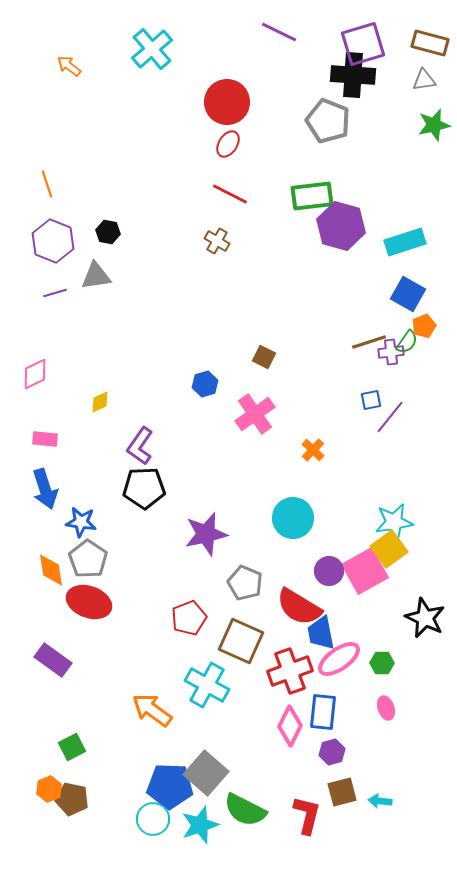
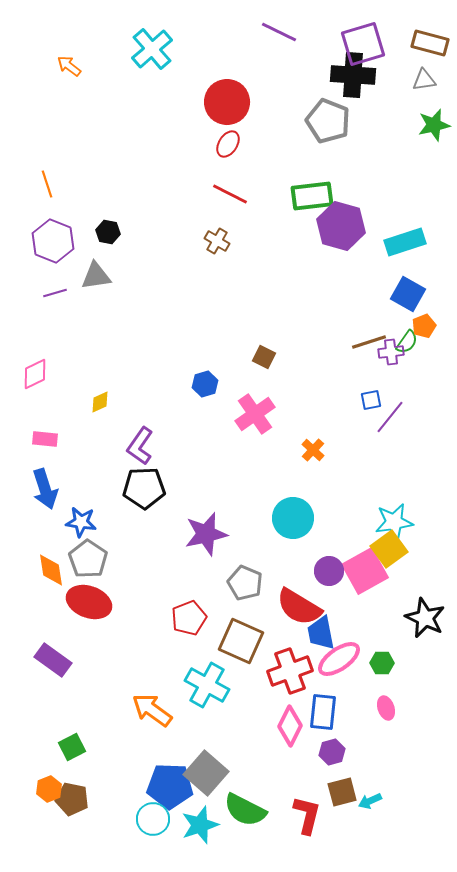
cyan arrow at (380, 801): moved 10 px left; rotated 30 degrees counterclockwise
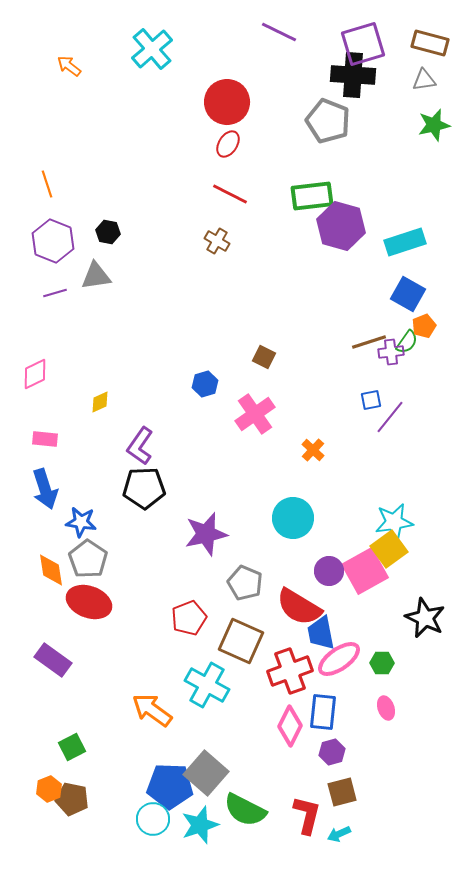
cyan arrow at (370, 801): moved 31 px left, 33 px down
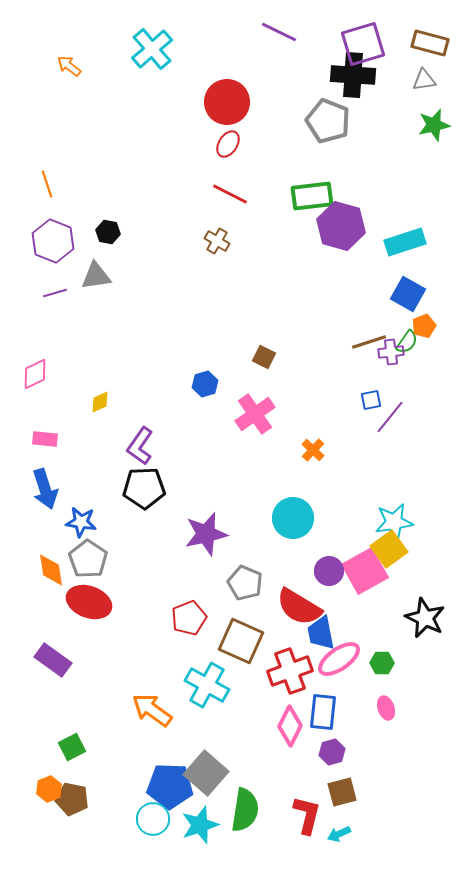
green semicircle at (245, 810): rotated 108 degrees counterclockwise
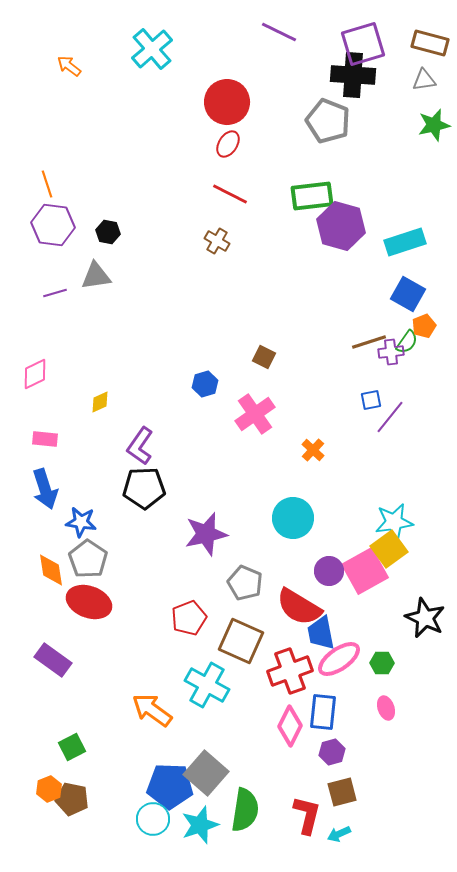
purple hexagon at (53, 241): moved 16 px up; rotated 15 degrees counterclockwise
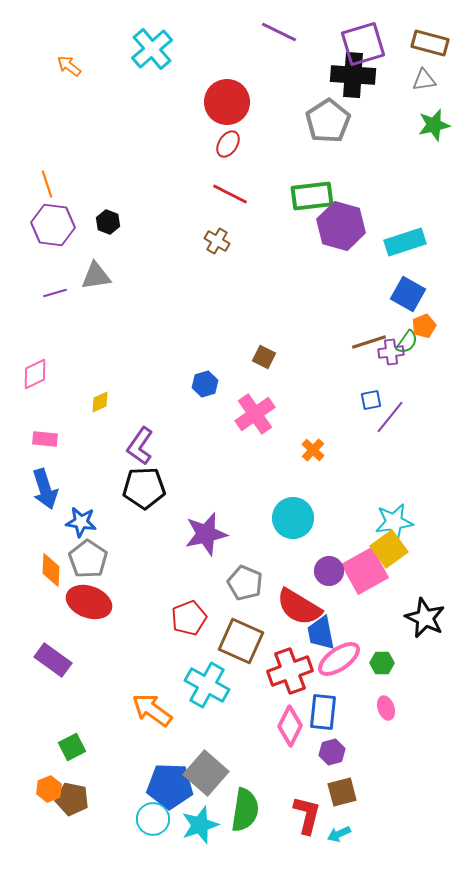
gray pentagon at (328, 121): rotated 18 degrees clockwise
black hexagon at (108, 232): moved 10 px up; rotated 10 degrees clockwise
orange diamond at (51, 570): rotated 12 degrees clockwise
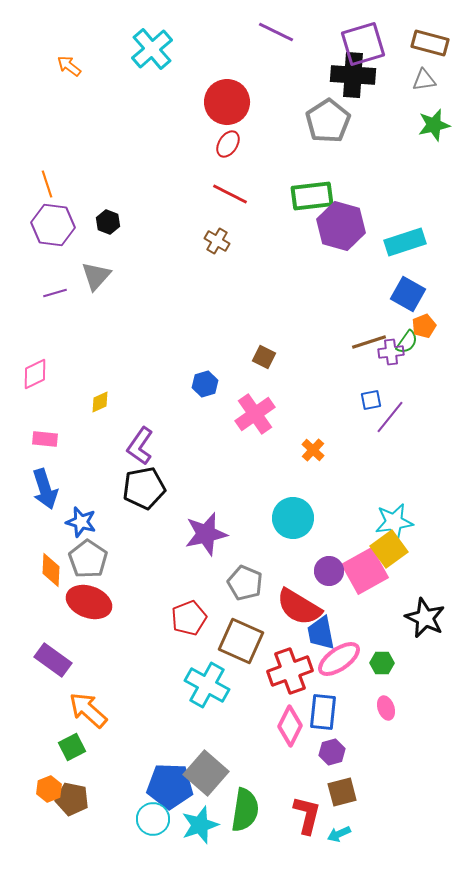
purple line at (279, 32): moved 3 px left
gray triangle at (96, 276): rotated 40 degrees counterclockwise
black pentagon at (144, 488): rotated 9 degrees counterclockwise
blue star at (81, 522): rotated 8 degrees clockwise
orange arrow at (152, 710): moved 64 px left; rotated 6 degrees clockwise
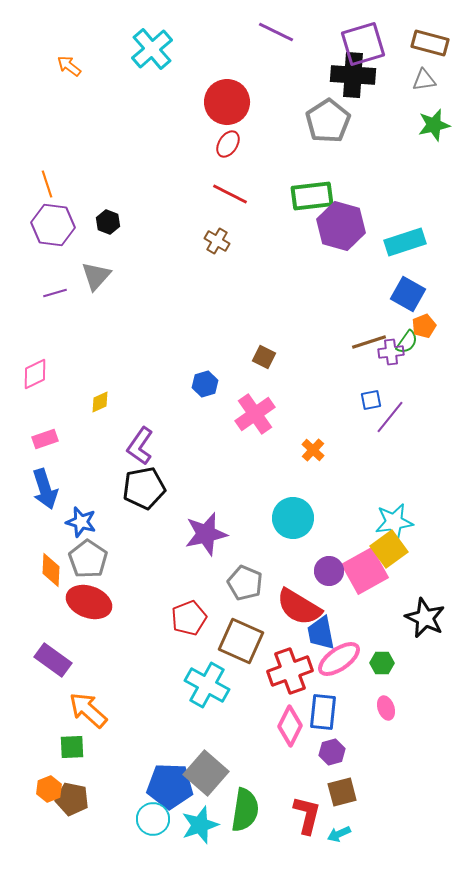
pink rectangle at (45, 439): rotated 25 degrees counterclockwise
green square at (72, 747): rotated 24 degrees clockwise
